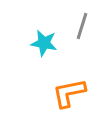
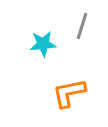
cyan star: moved 1 px left, 1 px down; rotated 16 degrees counterclockwise
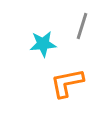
orange L-shape: moved 2 px left, 10 px up
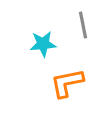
gray line: moved 1 px right, 1 px up; rotated 28 degrees counterclockwise
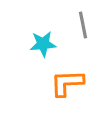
orange L-shape: rotated 9 degrees clockwise
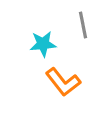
orange L-shape: moved 4 px left, 1 px up; rotated 126 degrees counterclockwise
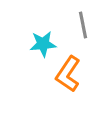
orange L-shape: moved 5 px right, 8 px up; rotated 72 degrees clockwise
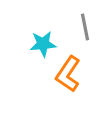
gray line: moved 2 px right, 2 px down
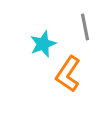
cyan star: rotated 16 degrees counterclockwise
